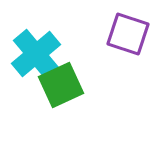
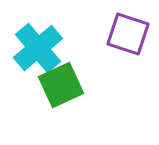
cyan cross: moved 2 px right, 6 px up
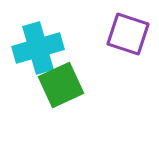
cyan cross: rotated 24 degrees clockwise
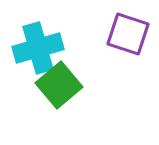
green square: moved 2 px left; rotated 15 degrees counterclockwise
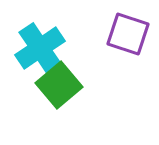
cyan cross: moved 2 px right; rotated 18 degrees counterclockwise
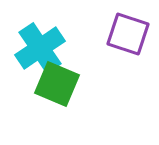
green square: moved 2 px left, 1 px up; rotated 27 degrees counterclockwise
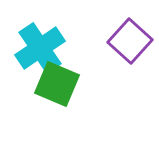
purple square: moved 2 px right, 7 px down; rotated 24 degrees clockwise
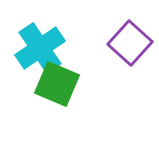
purple square: moved 2 px down
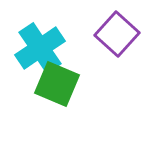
purple square: moved 13 px left, 9 px up
